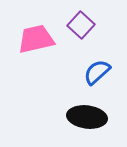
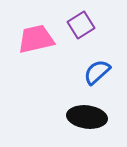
purple square: rotated 16 degrees clockwise
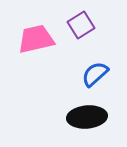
blue semicircle: moved 2 px left, 2 px down
black ellipse: rotated 12 degrees counterclockwise
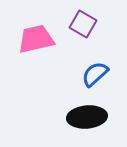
purple square: moved 2 px right, 1 px up; rotated 28 degrees counterclockwise
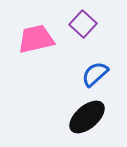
purple square: rotated 12 degrees clockwise
black ellipse: rotated 36 degrees counterclockwise
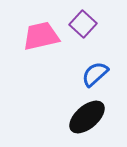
pink trapezoid: moved 5 px right, 3 px up
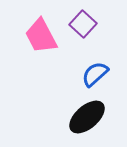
pink trapezoid: rotated 105 degrees counterclockwise
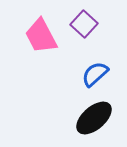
purple square: moved 1 px right
black ellipse: moved 7 px right, 1 px down
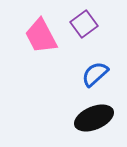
purple square: rotated 12 degrees clockwise
black ellipse: rotated 18 degrees clockwise
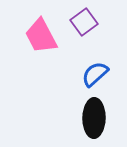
purple square: moved 2 px up
black ellipse: rotated 66 degrees counterclockwise
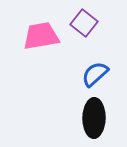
purple square: moved 1 px down; rotated 16 degrees counterclockwise
pink trapezoid: rotated 108 degrees clockwise
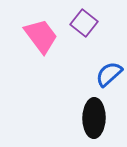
pink trapezoid: rotated 63 degrees clockwise
blue semicircle: moved 14 px right
